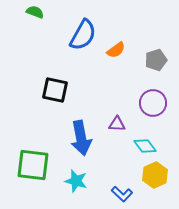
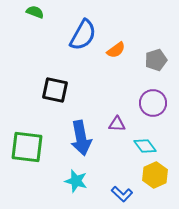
green square: moved 6 px left, 18 px up
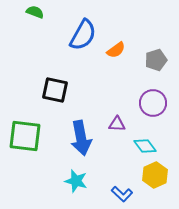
green square: moved 2 px left, 11 px up
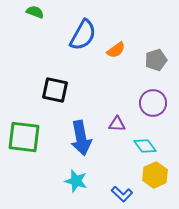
green square: moved 1 px left, 1 px down
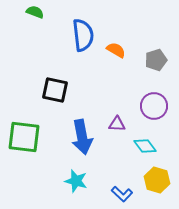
blue semicircle: rotated 36 degrees counterclockwise
orange semicircle: rotated 114 degrees counterclockwise
purple circle: moved 1 px right, 3 px down
blue arrow: moved 1 px right, 1 px up
yellow hexagon: moved 2 px right, 5 px down; rotated 20 degrees counterclockwise
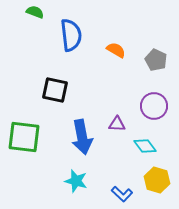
blue semicircle: moved 12 px left
gray pentagon: rotated 30 degrees counterclockwise
